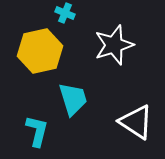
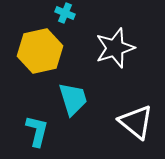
white star: moved 1 px right, 3 px down
white triangle: rotated 6 degrees clockwise
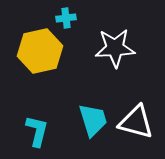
cyan cross: moved 1 px right, 5 px down; rotated 30 degrees counterclockwise
white star: rotated 15 degrees clockwise
cyan trapezoid: moved 20 px right, 21 px down
white triangle: rotated 24 degrees counterclockwise
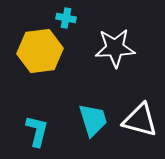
cyan cross: rotated 18 degrees clockwise
yellow hexagon: rotated 6 degrees clockwise
white triangle: moved 4 px right, 2 px up
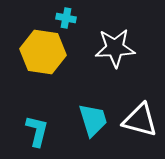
yellow hexagon: moved 3 px right, 1 px down; rotated 15 degrees clockwise
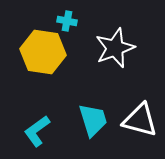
cyan cross: moved 1 px right, 3 px down
white star: rotated 18 degrees counterclockwise
cyan L-shape: rotated 140 degrees counterclockwise
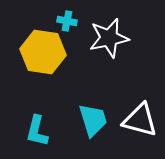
white star: moved 6 px left, 10 px up; rotated 9 degrees clockwise
cyan L-shape: rotated 40 degrees counterclockwise
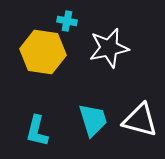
white star: moved 10 px down
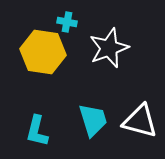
cyan cross: moved 1 px down
white star: rotated 9 degrees counterclockwise
white triangle: moved 1 px down
